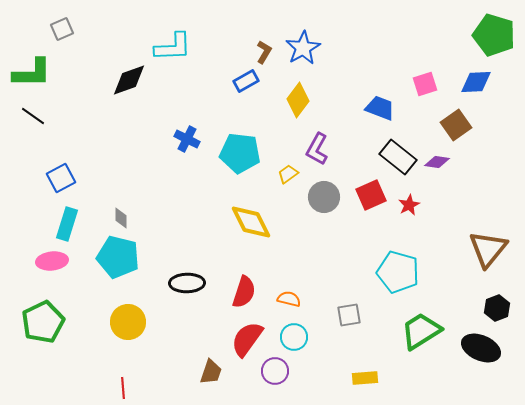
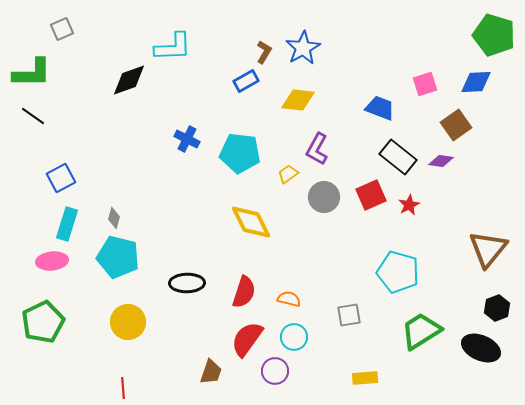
yellow diamond at (298, 100): rotated 60 degrees clockwise
purple diamond at (437, 162): moved 4 px right, 1 px up
gray diamond at (121, 218): moved 7 px left; rotated 15 degrees clockwise
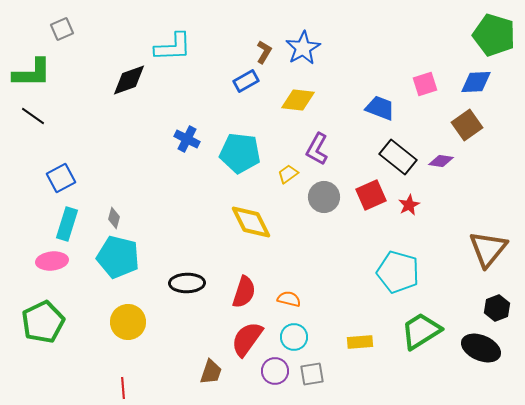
brown square at (456, 125): moved 11 px right
gray square at (349, 315): moved 37 px left, 59 px down
yellow rectangle at (365, 378): moved 5 px left, 36 px up
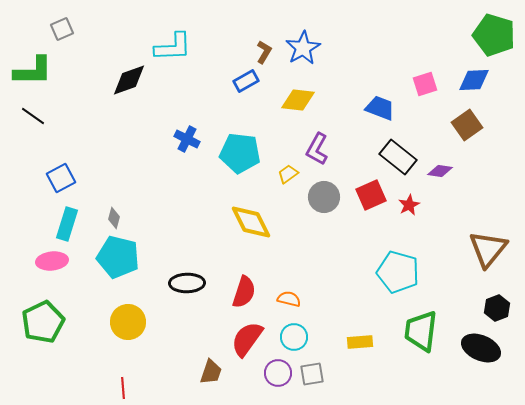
green L-shape at (32, 73): moved 1 px right, 2 px up
blue diamond at (476, 82): moved 2 px left, 2 px up
purple diamond at (441, 161): moved 1 px left, 10 px down
green trapezoid at (421, 331): rotated 51 degrees counterclockwise
purple circle at (275, 371): moved 3 px right, 2 px down
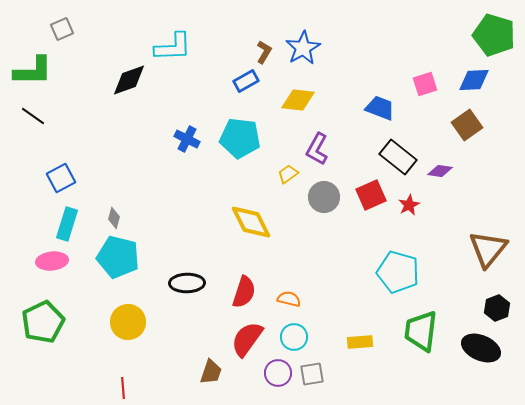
cyan pentagon at (240, 153): moved 15 px up
